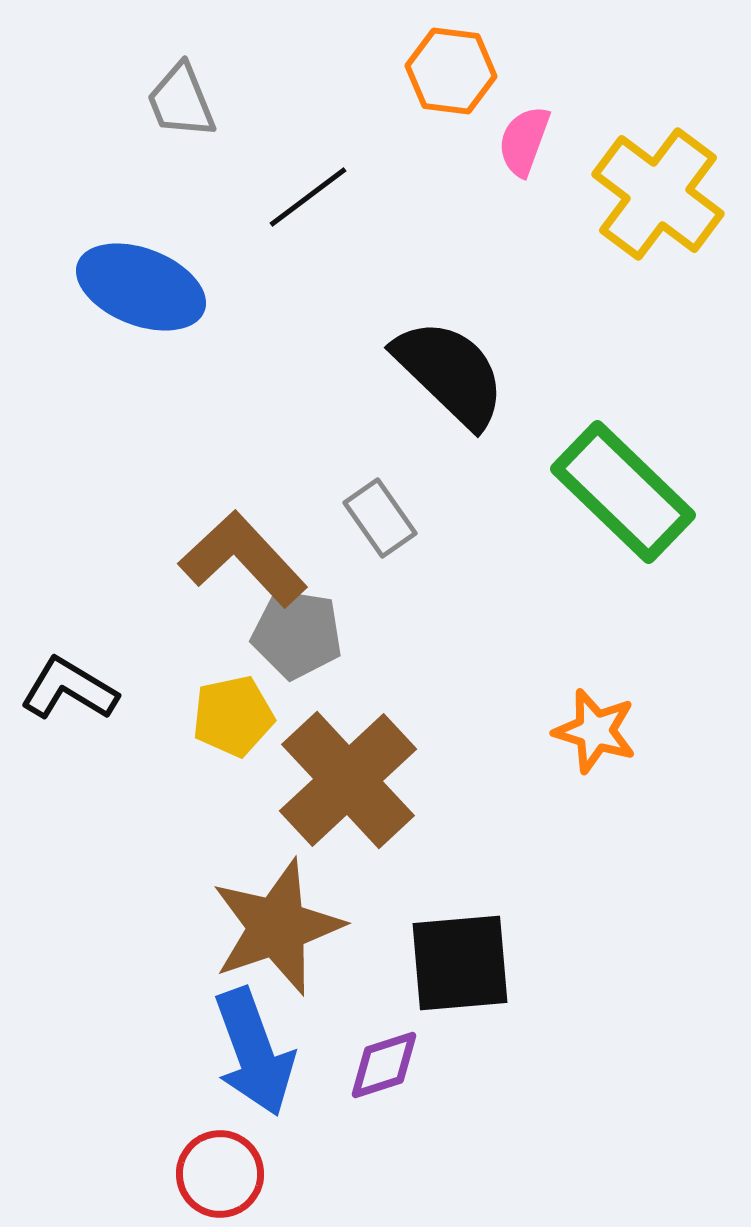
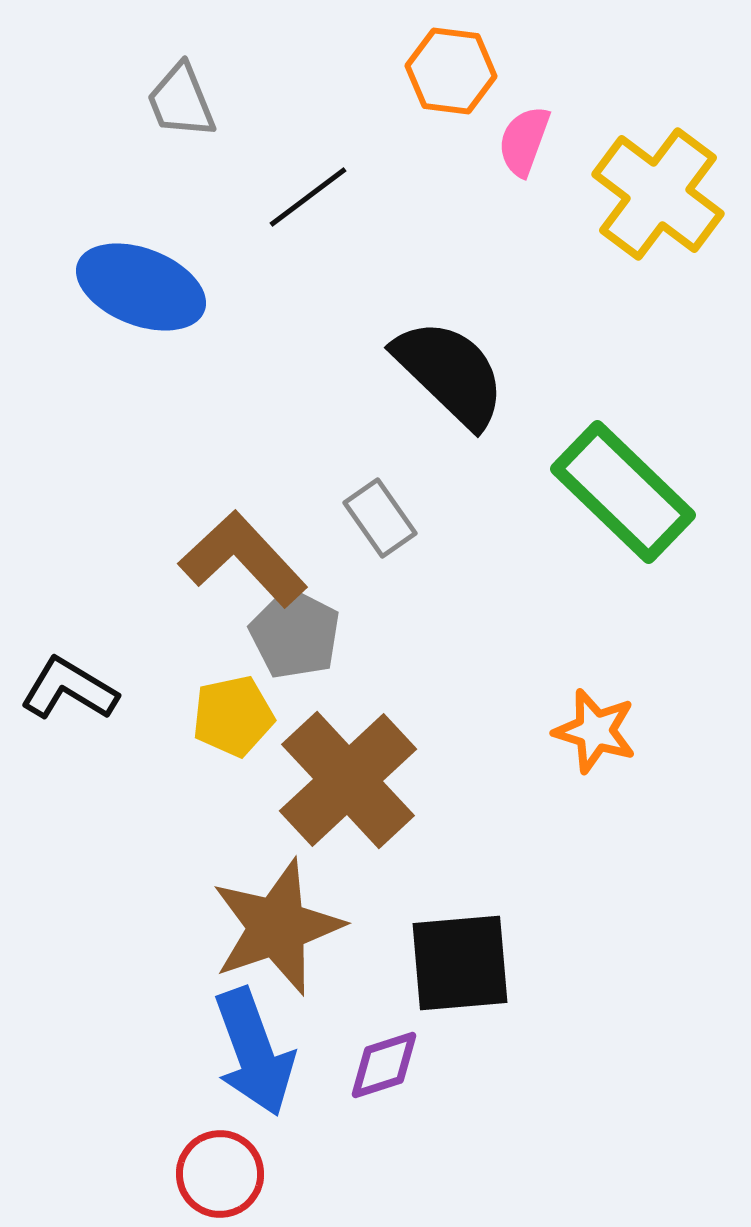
gray pentagon: moved 2 px left; rotated 18 degrees clockwise
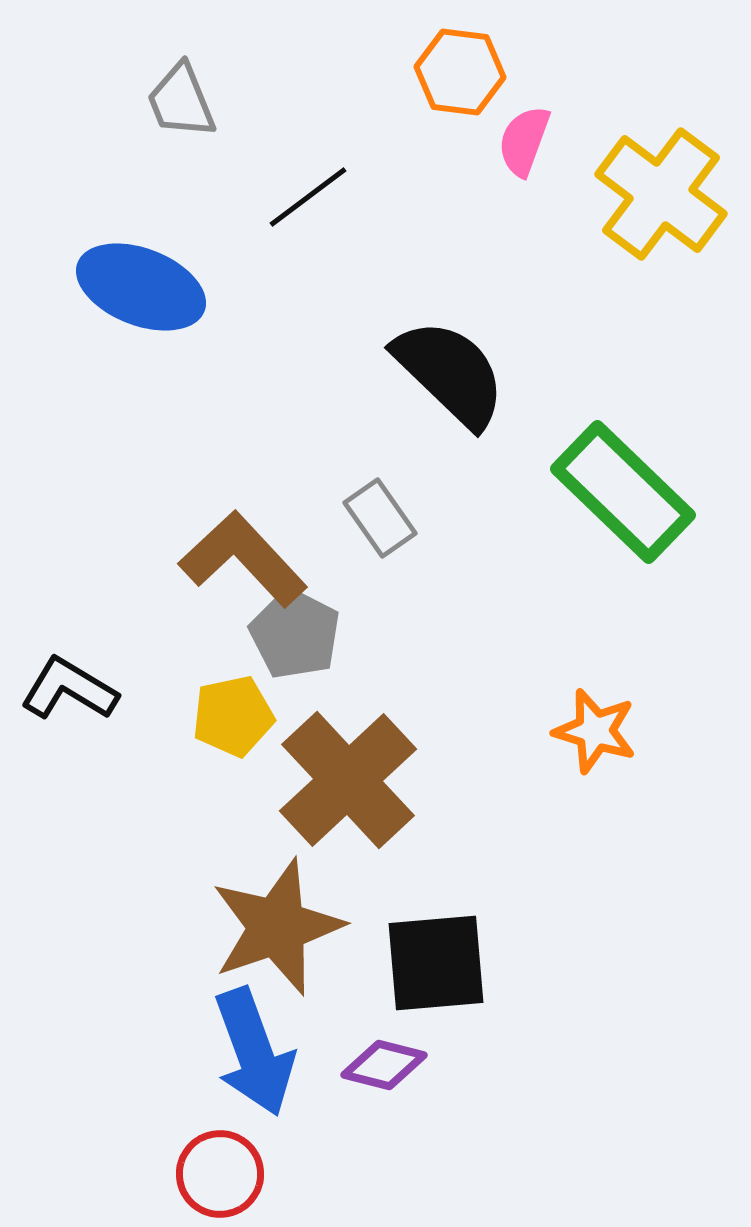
orange hexagon: moved 9 px right, 1 px down
yellow cross: moved 3 px right
black square: moved 24 px left
purple diamond: rotated 32 degrees clockwise
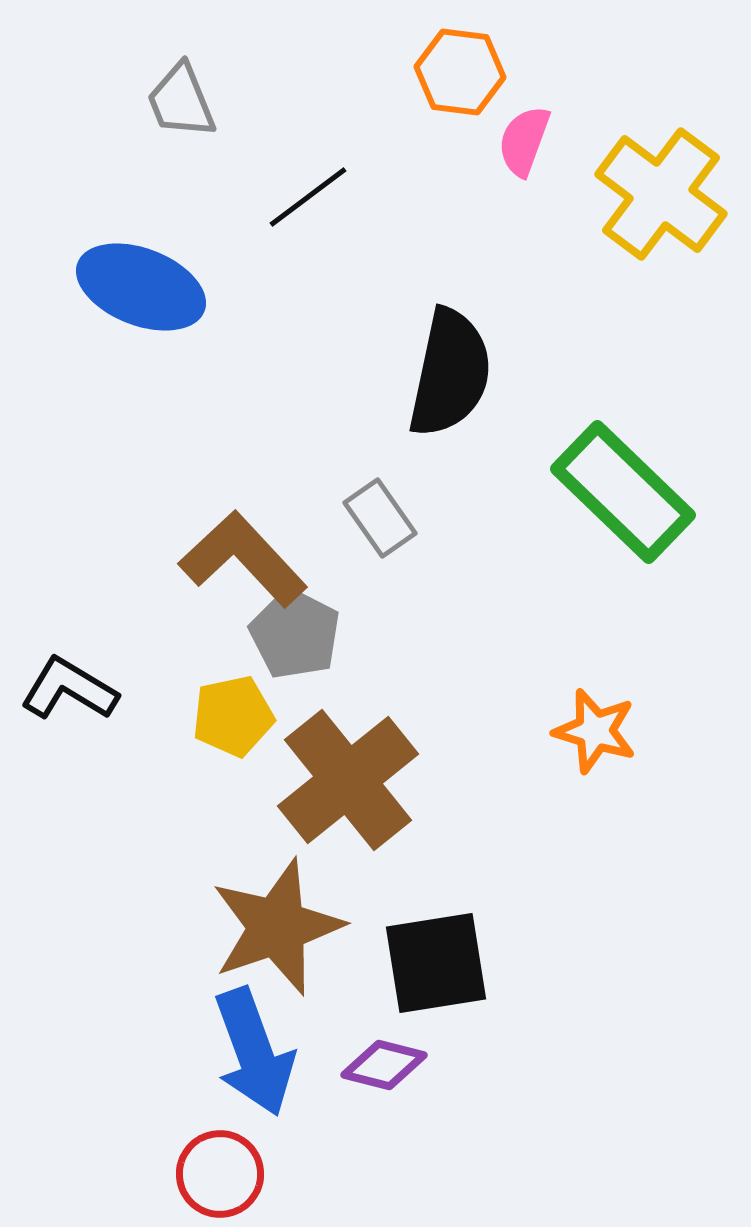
black semicircle: rotated 58 degrees clockwise
brown cross: rotated 4 degrees clockwise
black square: rotated 4 degrees counterclockwise
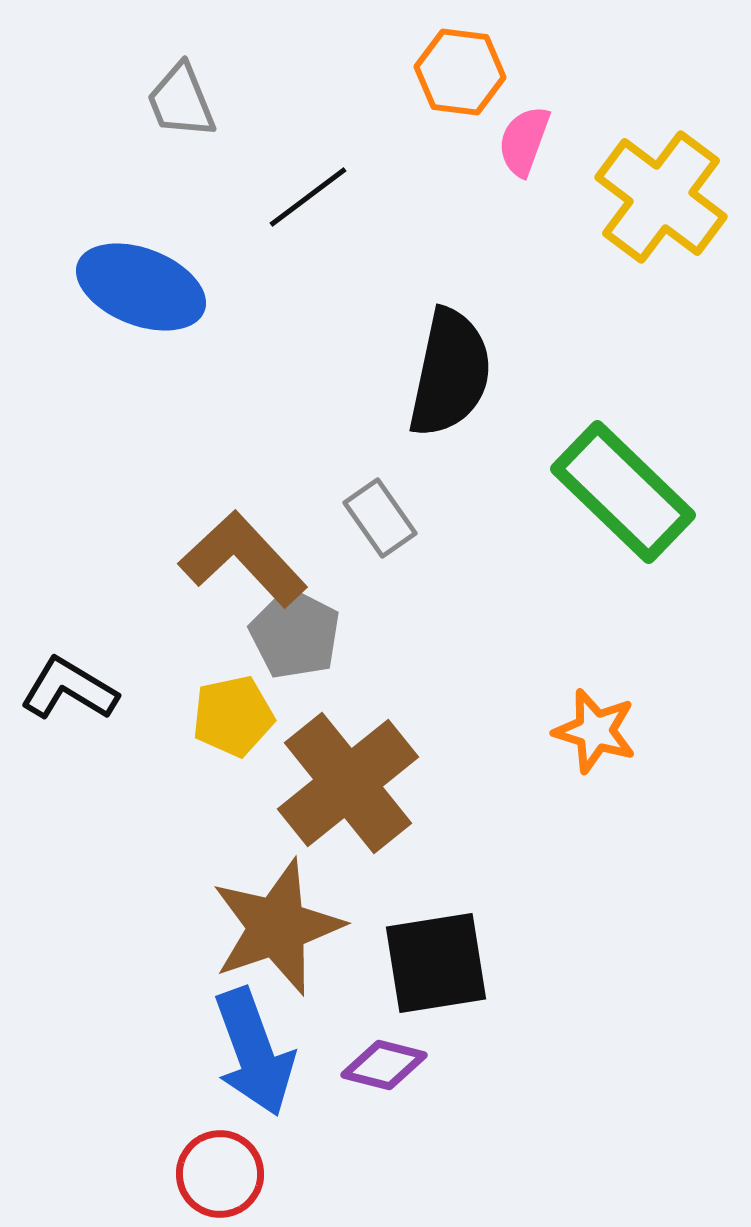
yellow cross: moved 3 px down
brown cross: moved 3 px down
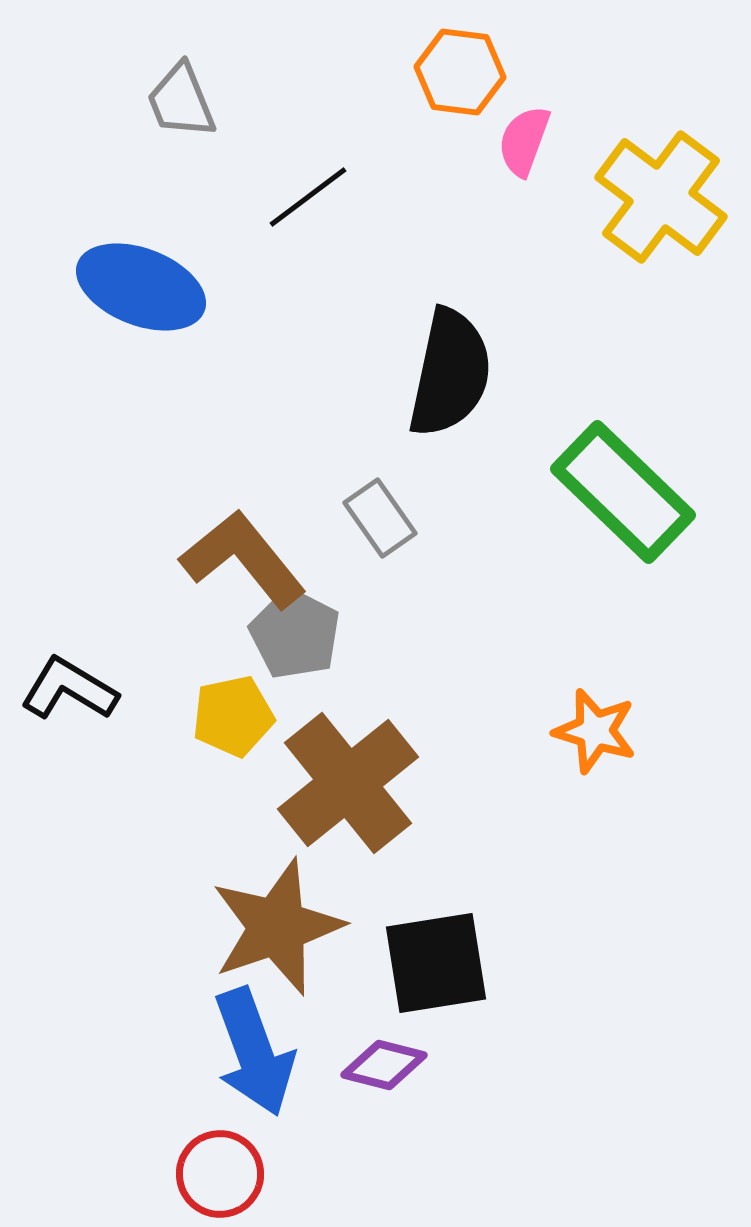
brown L-shape: rotated 4 degrees clockwise
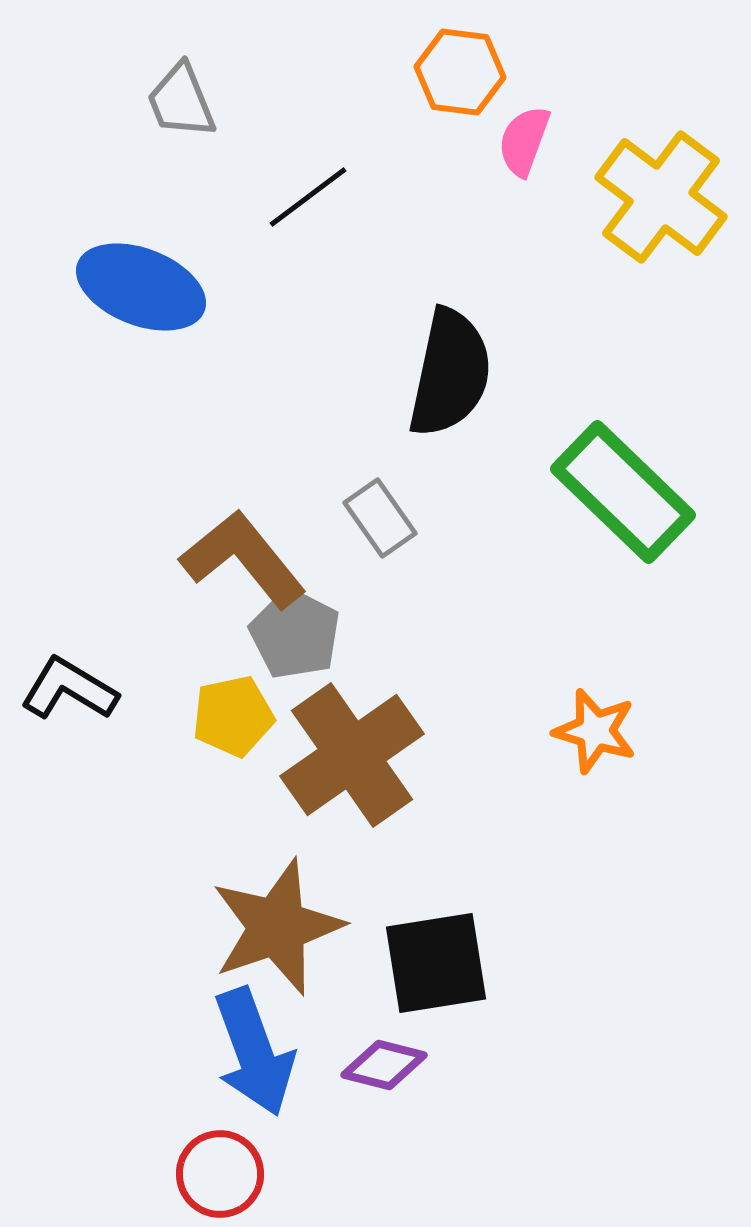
brown cross: moved 4 px right, 28 px up; rotated 4 degrees clockwise
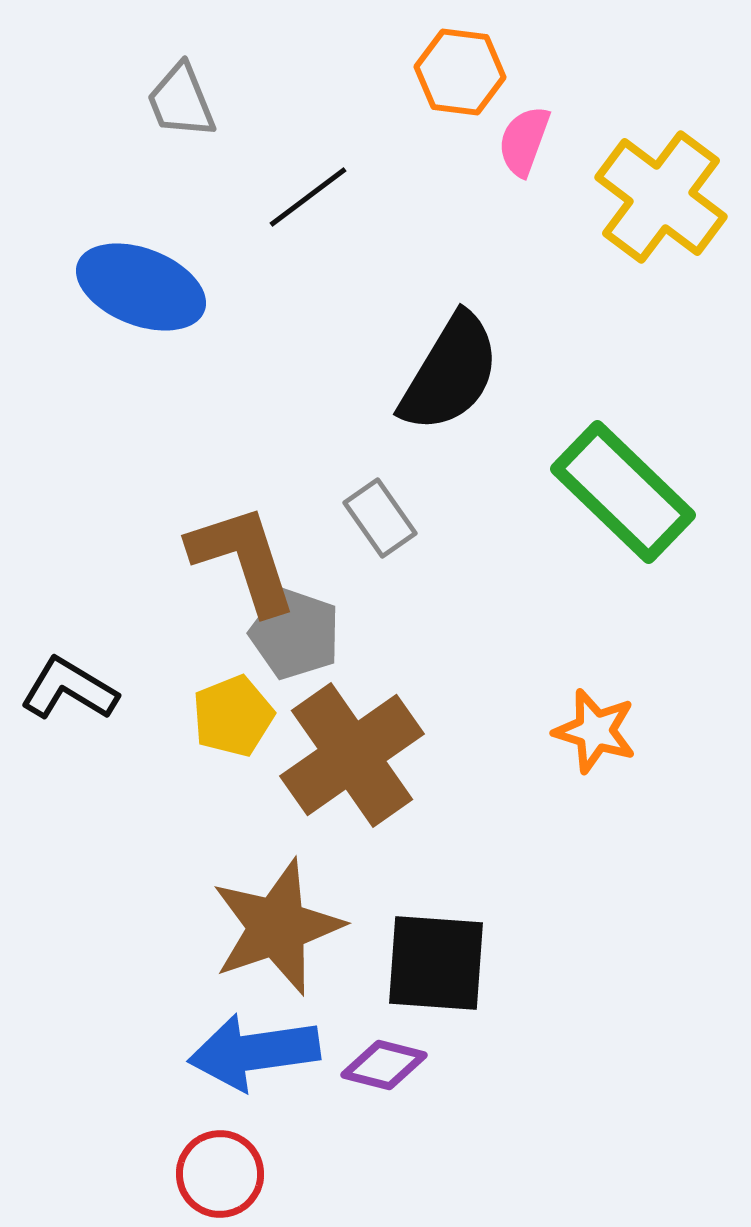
black semicircle: rotated 19 degrees clockwise
brown L-shape: rotated 21 degrees clockwise
gray pentagon: rotated 8 degrees counterclockwise
yellow pentagon: rotated 10 degrees counterclockwise
black square: rotated 13 degrees clockwise
blue arrow: rotated 102 degrees clockwise
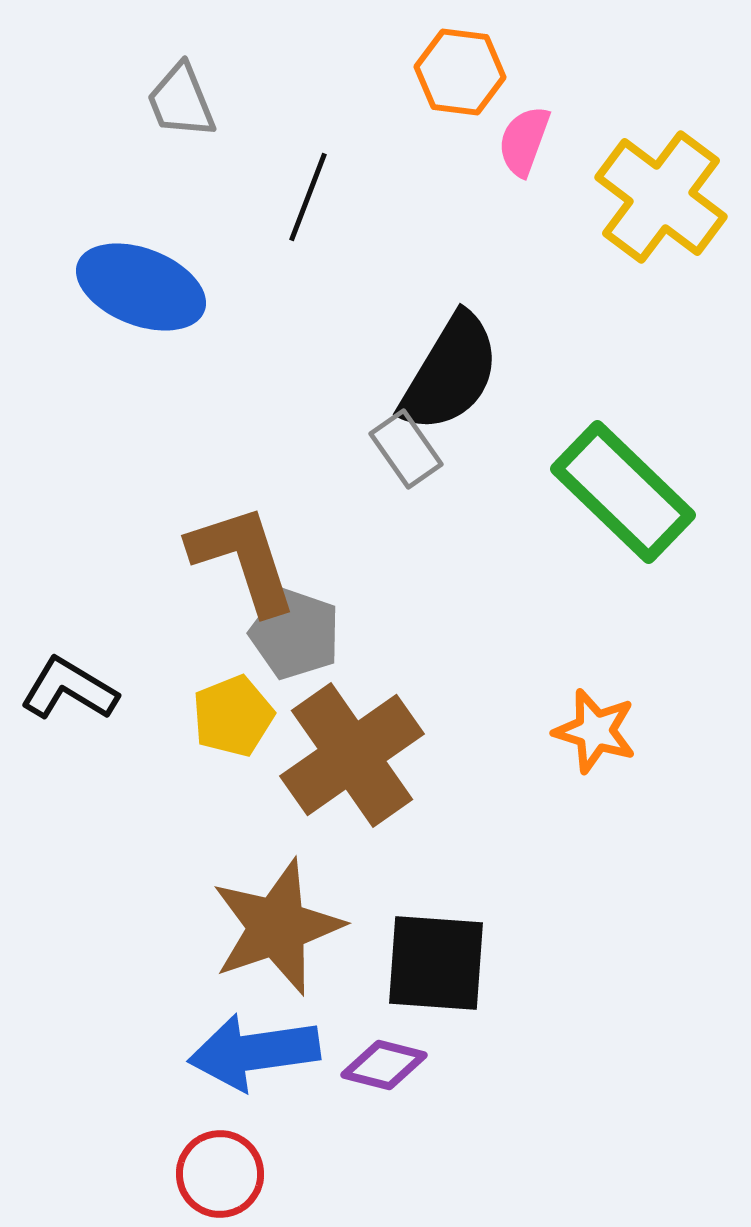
black line: rotated 32 degrees counterclockwise
gray rectangle: moved 26 px right, 69 px up
